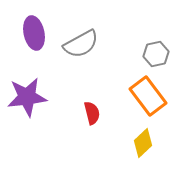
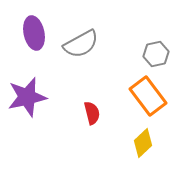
purple star: rotated 6 degrees counterclockwise
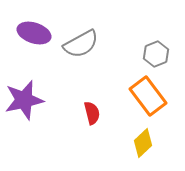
purple ellipse: rotated 60 degrees counterclockwise
gray hexagon: rotated 10 degrees counterclockwise
purple star: moved 3 px left, 3 px down
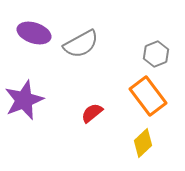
purple star: rotated 9 degrees counterclockwise
red semicircle: rotated 115 degrees counterclockwise
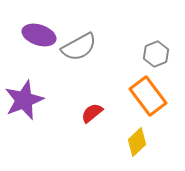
purple ellipse: moved 5 px right, 2 px down
gray semicircle: moved 2 px left, 3 px down
yellow diamond: moved 6 px left, 1 px up
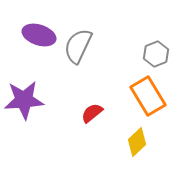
gray semicircle: moved 1 px left, 1 px up; rotated 144 degrees clockwise
orange rectangle: rotated 6 degrees clockwise
purple star: rotated 18 degrees clockwise
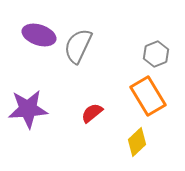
purple star: moved 4 px right, 9 px down
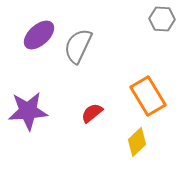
purple ellipse: rotated 60 degrees counterclockwise
gray hexagon: moved 6 px right, 35 px up; rotated 25 degrees clockwise
purple star: moved 2 px down
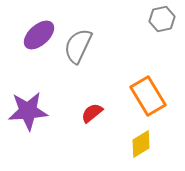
gray hexagon: rotated 15 degrees counterclockwise
yellow diamond: moved 4 px right, 2 px down; rotated 12 degrees clockwise
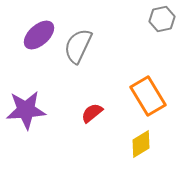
purple star: moved 2 px left, 1 px up
